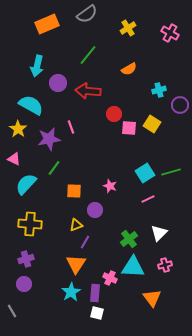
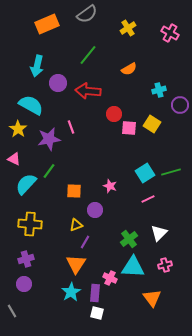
green line at (54, 168): moved 5 px left, 3 px down
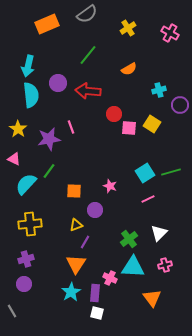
cyan arrow at (37, 66): moved 9 px left
cyan semicircle at (31, 105): moved 10 px up; rotated 55 degrees clockwise
yellow cross at (30, 224): rotated 10 degrees counterclockwise
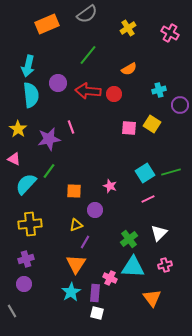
red circle at (114, 114): moved 20 px up
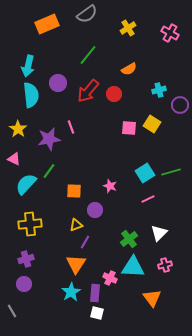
red arrow at (88, 91): rotated 55 degrees counterclockwise
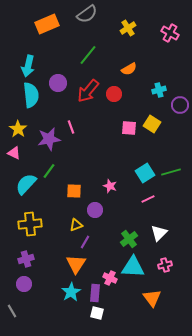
pink triangle at (14, 159): moved 6 px up
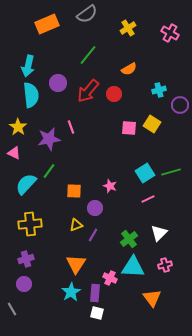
yellow star at (18, 129): moved 2 px up
purple circle at (95, 210): moved 2 px up
purple line at (85, 242): moved 8 px right, 7 px up
gray line at (12, 311): moved 2 px up
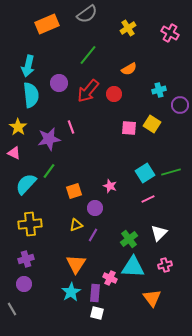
purple circle at (58, 83): moved 1 px right
orange square at (74, 191): rotated 21 degrees counterclockwise
